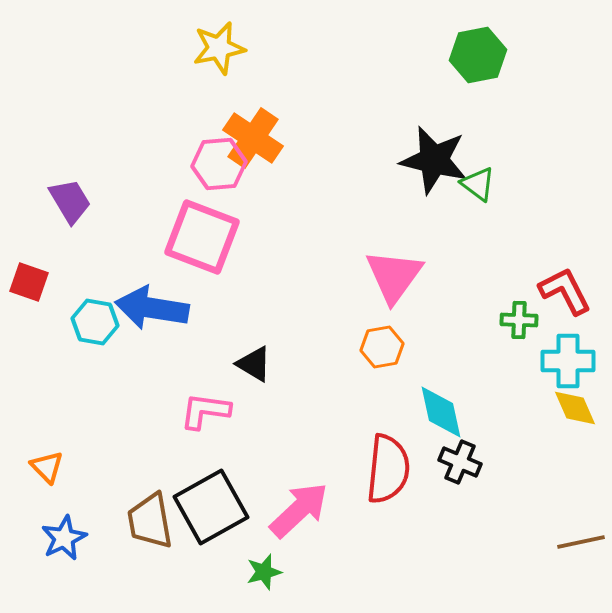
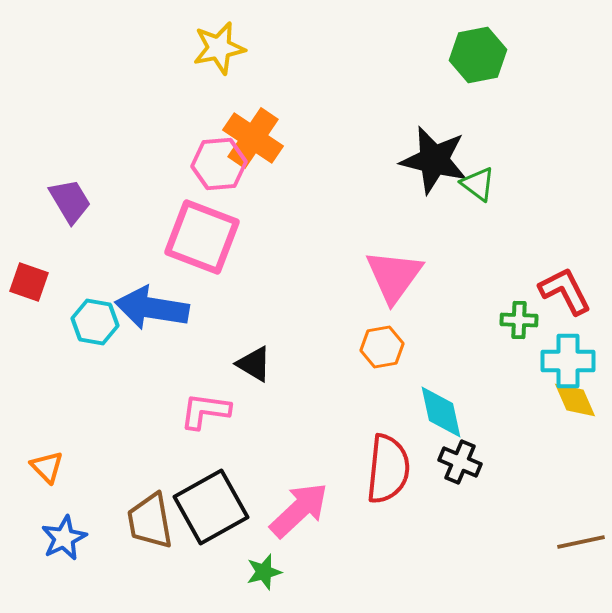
yellow diamond: moved 8 px up
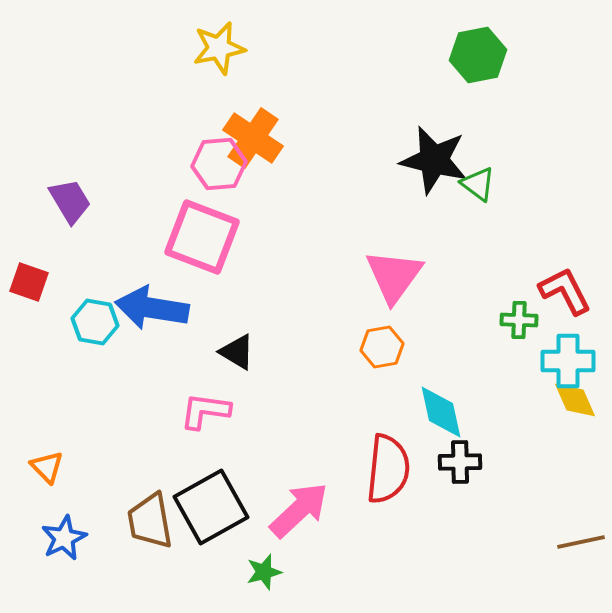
black triangle: moved 17 px left, 12 px up
black cross: rotated 24 degrees counterclockwise
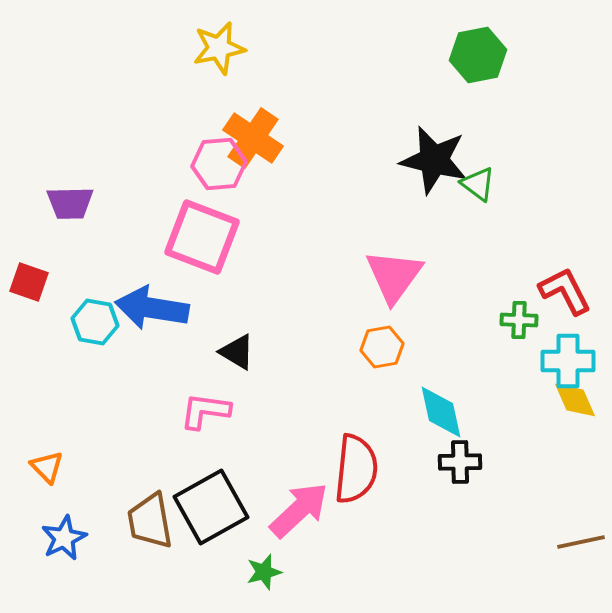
purple trapezoid: moved 2 px down; rotated 120 degrees clockwise
red semicircle: moved 32 px left
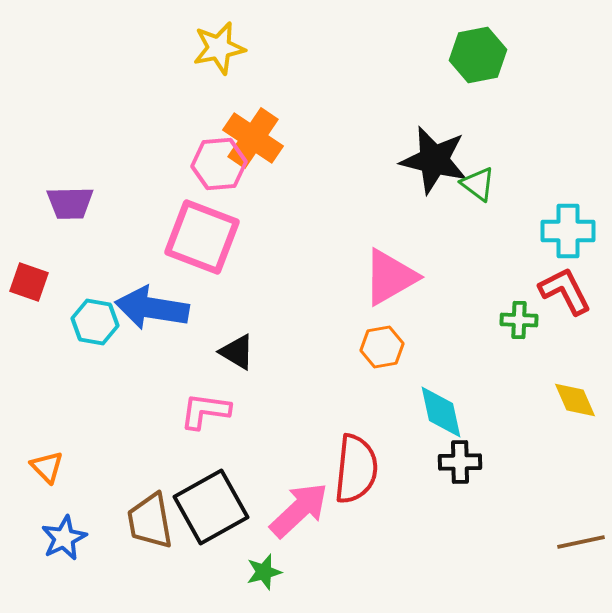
pink triangle: moved 4 px left, 1 px down; rotated 24 degrees clockwise
cyan cross: moved 130 px up
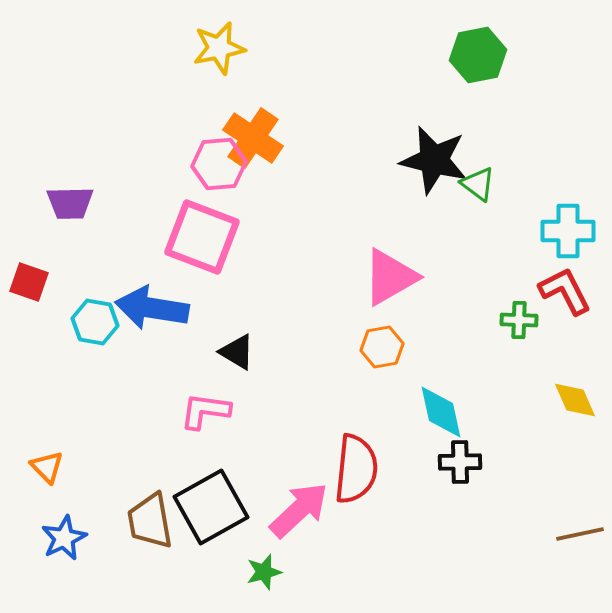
brown line: moved 1 px left, 8 px up
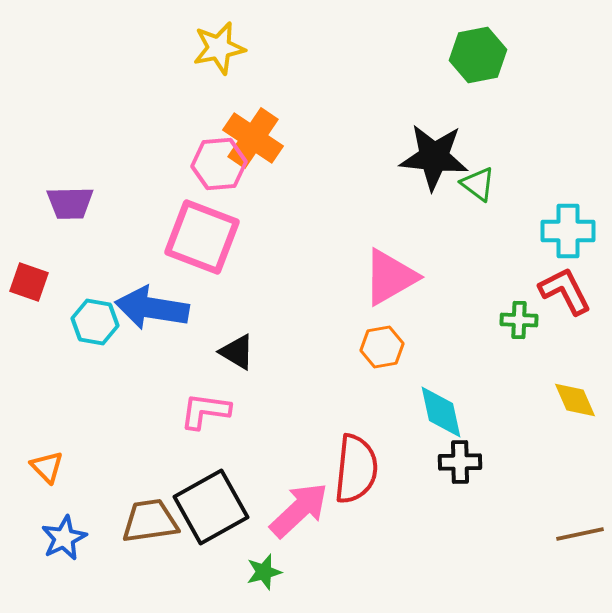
black star: moved 3 px up; rotated 8 degrees counterclockwise
brown trapezoid: rotated 92 degrees clockwise
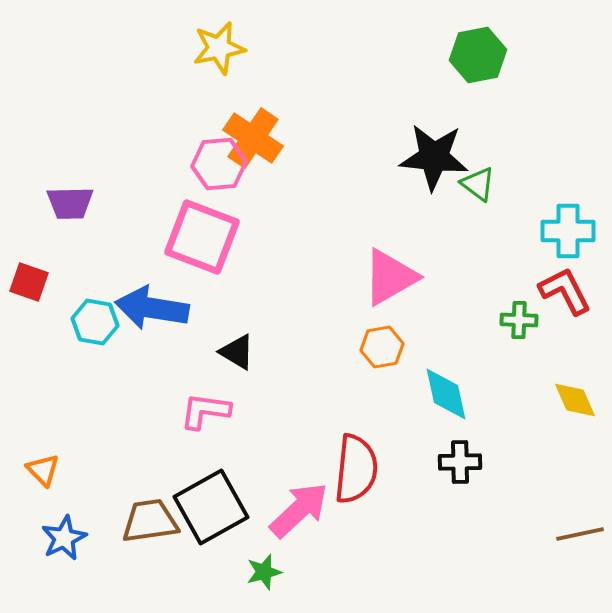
cyan diamond: moved 5 px right, 18 px up
orange triangle: moved 4 px left, 3 px down
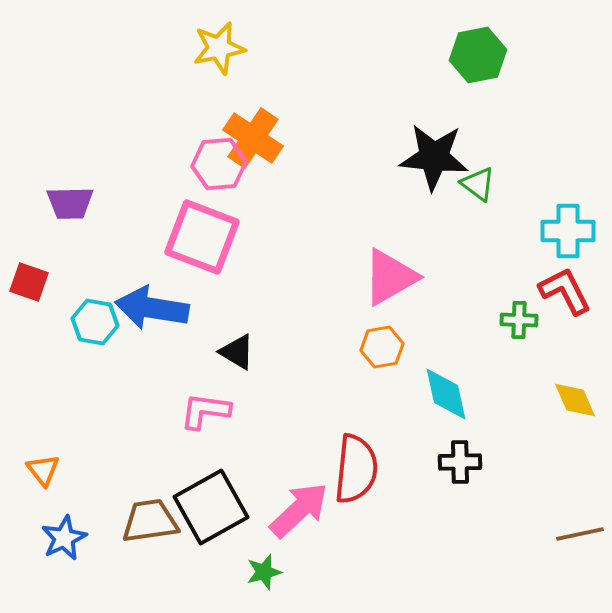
orange triangle: rotated 6 degrees clockwise
